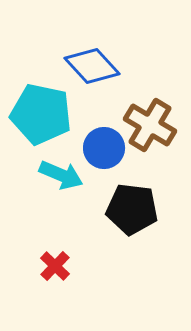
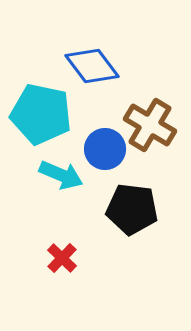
blue diamond: rotated 6 degrees clockwise
blue circle: moved 1 px right, 1 px down
red cross: moved 7 px right, 8 px up
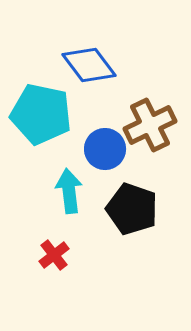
blue diamond: moved 3 px left, 1 px up
brown cross: rotated 33 degrees clockwise
cyan arrow: moved 8 px right, 16 px down; rotated 120 degrees counterclockwise
black pentagon: rotated 12 degrees clockwise
red cross: moved 8 px left, 3 px up; rotated 8 degrees clockwise
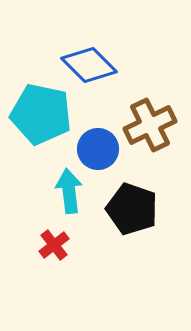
blue diamond: rotated 8 degrees counterclockwise
blue circle: moved 7 px left
red cross: moved 10 px up
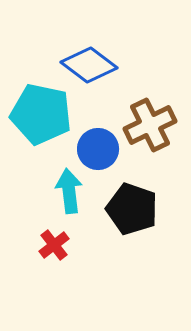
blue diamond: rotated 8 degrees counterclockwise
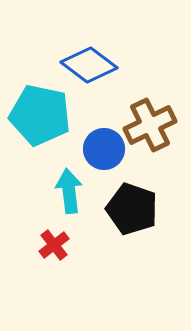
cyan pentagon: moved 1 px left, 1 px down
blue circle: moved 6 px right
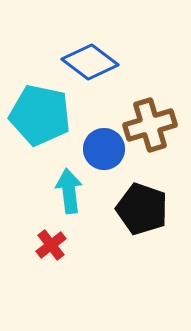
blue diamond: moved 1 px right, 3 px up
brown cross: rotated 9 degrees clockwise
black pentagon: moved 10 px right
red cross: moved 3 px left
